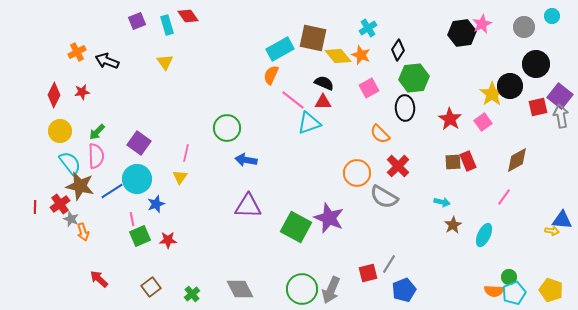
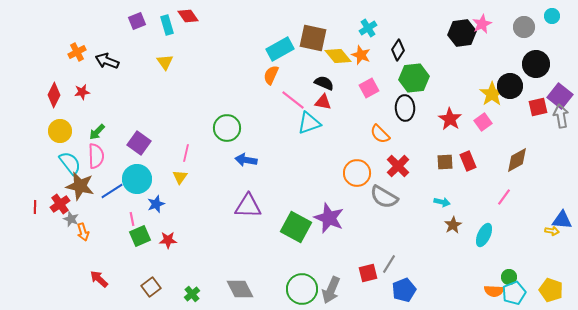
red triangle at (323, 102): rotated 12 degrees clockwise
brown square at (453, 162): moved 8 px left
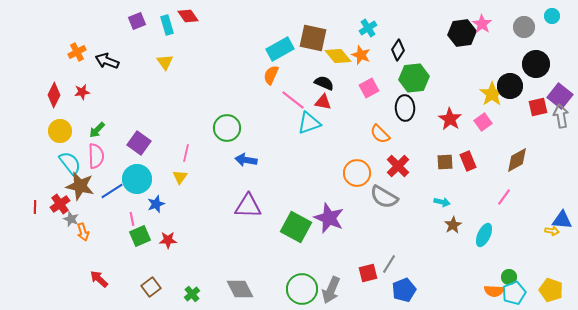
pink star at (482, 24): rotated 12 degrees counterclockwise
green arrow at (97, 132): moved 2 px up
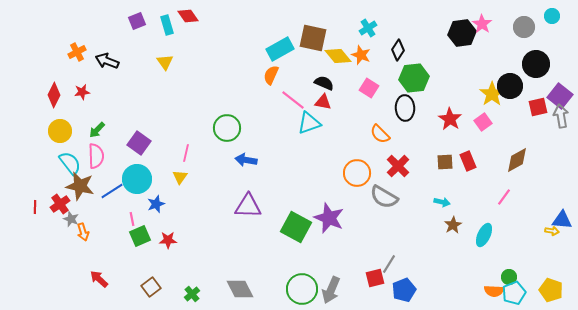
pink square at (369, 88): rotated 30 degrees counterclockwise
red square at (368, 273): moved 7 px right, 5 px down
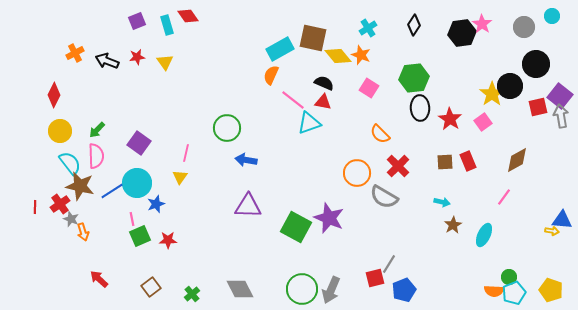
black diamond at (398, 50): moved 16 px right, 25 px up
orange cross at (77, 52): moved 2 px left, 1 px down
red star at (82, 92): moved 55 px right, 35 px up
black ellipse at (405, 108): moved 15 px right
cyan circle at (137, 179): moved 4 px down
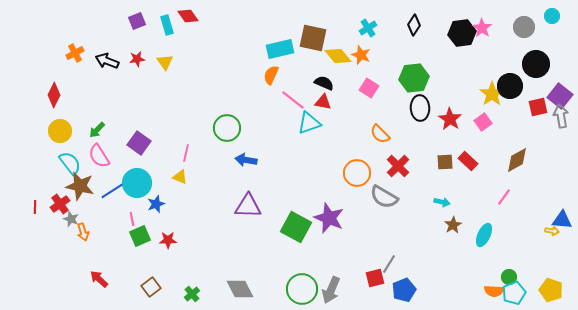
pink star at (482, 24): moved 4 px down
cyan rectangle at (280, 49): rotated 16 degrees clockwise
red star at (137, 57): moved 2 px down
pink semicircle at (96, 156): moved 3 px right; rotated 150 degrees clockwise
red rectangle at (468, 161): rotated 24 degrees counterclockwise
yellow triangle at (180, 177): rotated 42 degrees counterclockwise
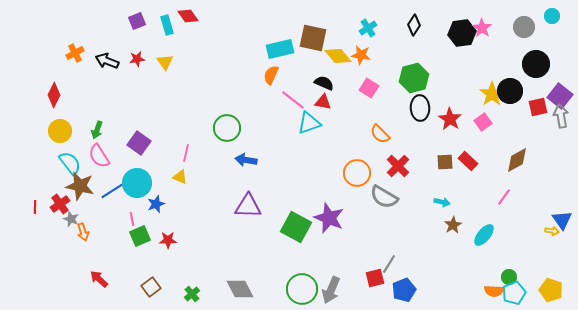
orange star at (361, 55): rotated 12 degrees counterclockwise
green hexagon at (414, 78): rotated 8 degrees counterclockwise
black circle at (510, 86): moved 5 px down
green arrow at (97, 130): rotated 24 degrees counterclockwise
blue triangle at (562, 220): rotated 50 degrees clockwise
cyan ellipse at (484, 235): rotated 15 degrees clockwise
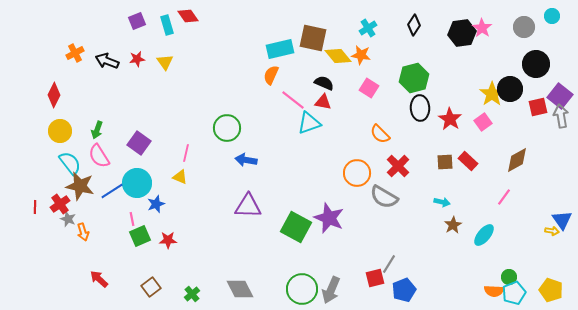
black circle at (510, 91): moved 2 px up
gray star at (71, 219): moved 3 px left
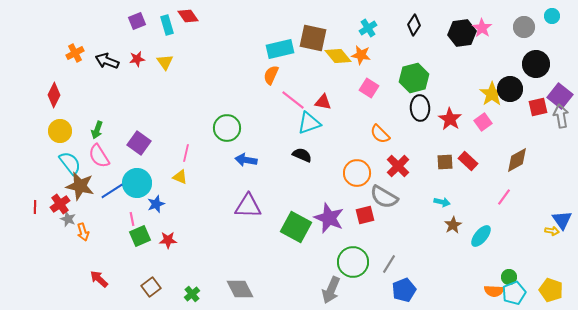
black semicircle at (324, 83): moved 22 px left, 72 px down
cyan ellipse at (484, 235): moved 3 px left, 1 px down
red square at (375, 278): moved 10 px left, 63 px up
green circle at (302, 289): moved 51 px right, 27 px up
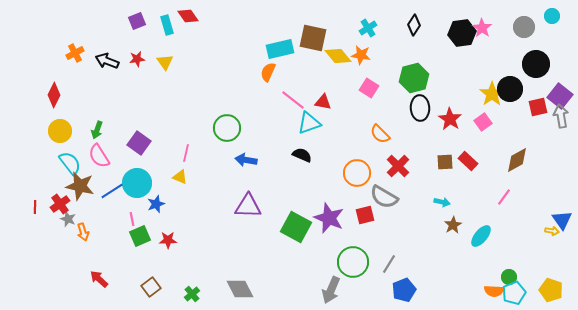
orange semicircle at (271, 75): moved 3 px left, 3 px up
